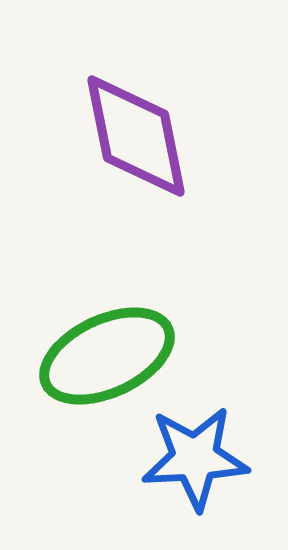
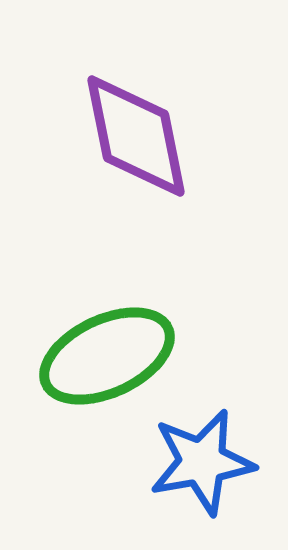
blue star: moved 7 px right, 4 px down; rotated 7 degrees counterclockwise
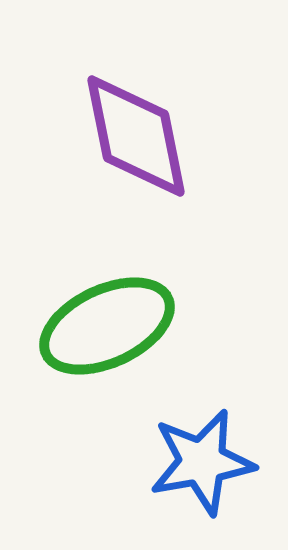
green ellipse: moved 30 px up
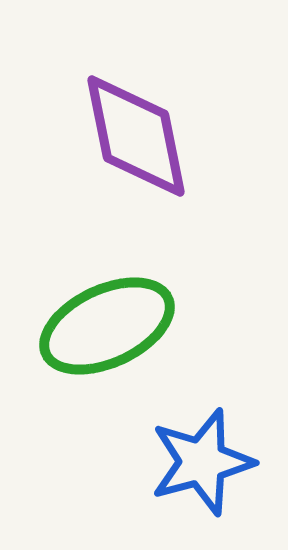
blue star: rotated 5 degrees counterclockwise
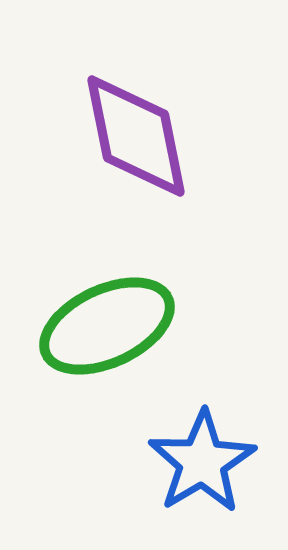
blue star: rotated 16 degrees counterclockwise
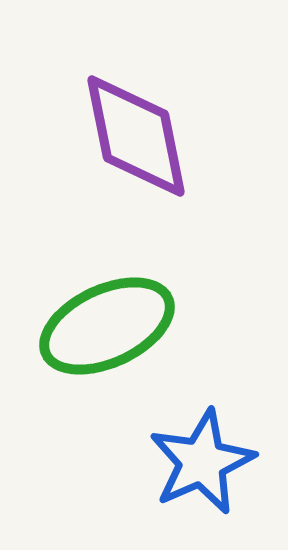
blue star: rotated 7 degrees clockwise
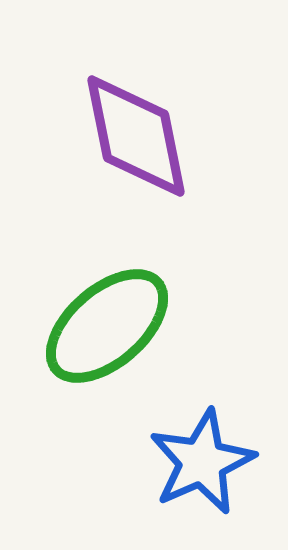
green ellipse: rotated 16 degrees counterclockwise
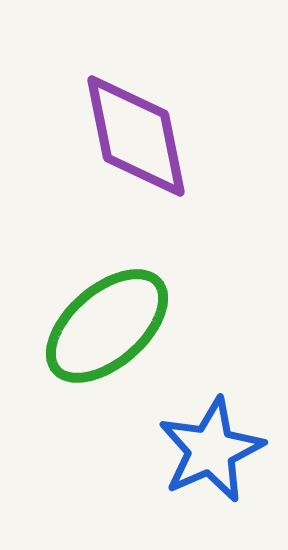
blue star: moved 9 px right, 12 px up
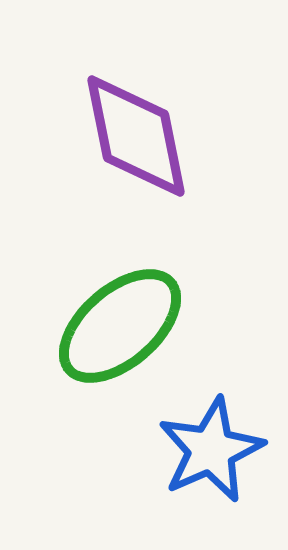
green ellipse: moved 13 px right
